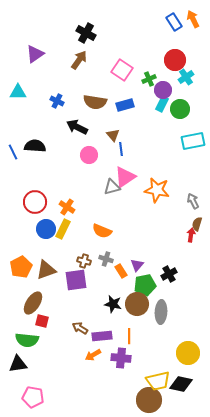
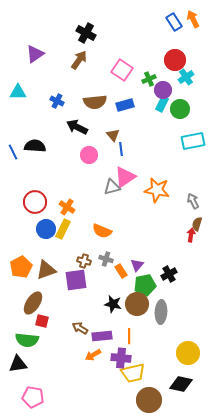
brown semicircle at (95, 102): rotated 15 degrees counterclockwise
yellow trapezoid at (158, 381): moved 25 px left, 8 px up
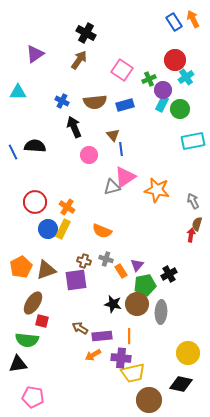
blue cross at (57, 101): moved 5 px right
black arrow at (77, 127): moved 3 px left; rotated 40 degrees clockwise
blue circle at (46, 229): moved 2 px right
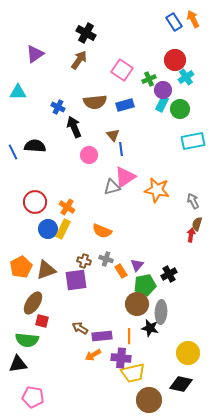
blue cross at (62, 101): moved 4 px left, 6 px down
black star at (113, 304): moved 37 px right, 24 px down
